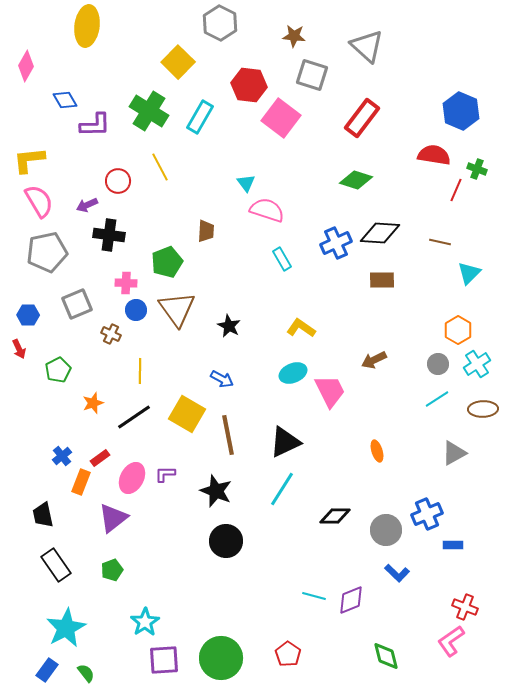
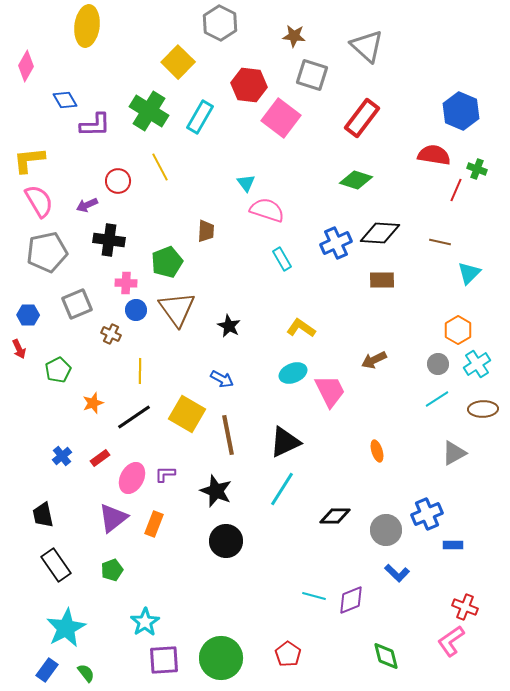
black cross at (109, 235): moved 5 px down
orange rectangle at (81, 482): moved 73 px right, 42 px down
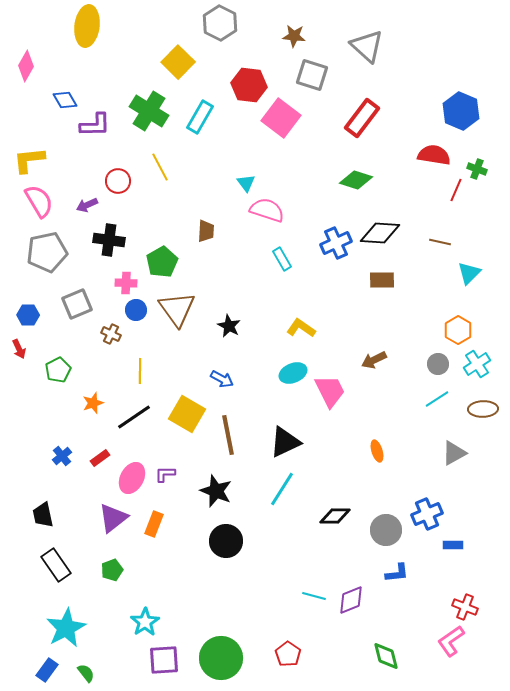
green pentagon at (167, 262): moved 5 px left; rotated 8 degrees counterclockwise
blue L-shape at (397, 573): rotated 50 degrees counterclockwise
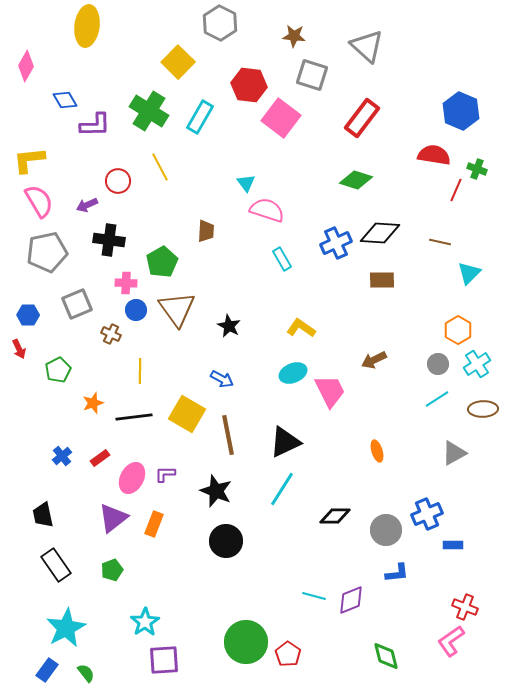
black line at (134, 417): rotated 27 degrees clockwise
green circle at (221, 658): moved 25 px right, 16 px up
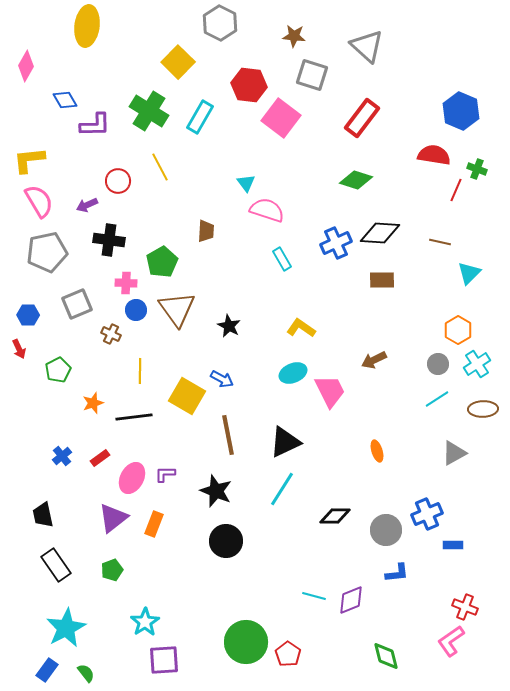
yellow square at (187, 414): moved 18 px up
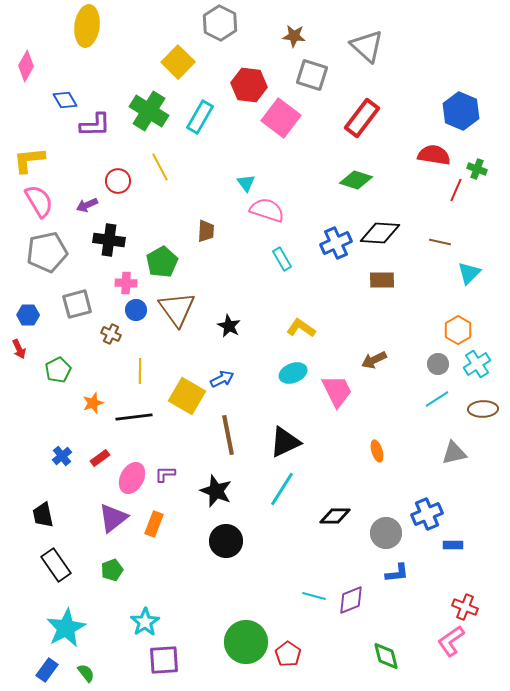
gray square at (77, 304): rotated 8 degrees clockwise
blue arrow at (222, 379): rotated 55 degrees counterclockwise
pink trapezoid at (330, 391): moved 7 px right
gray triangle at (454, 453): rotated 16 degrees clockwise
gray circle at (386, 530): moved 3 px down
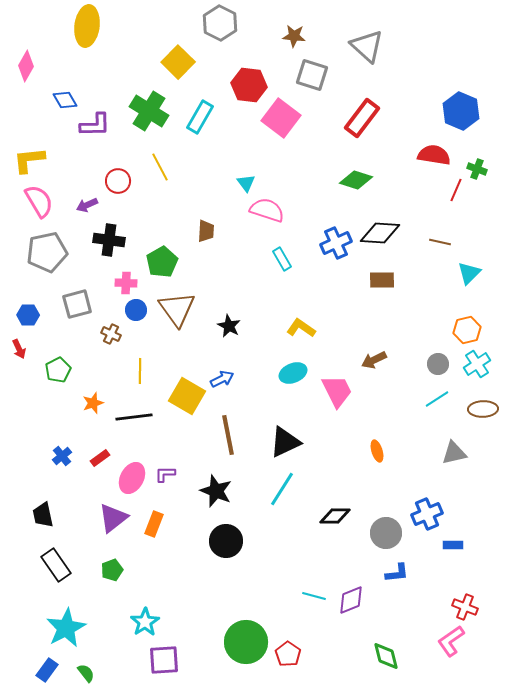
orange hexagon at (458, 330): moved 9 px right; rotated 16 degrees clockwise
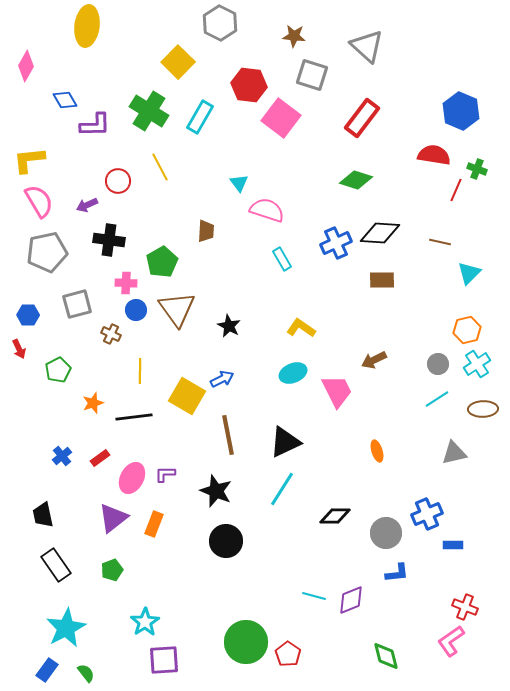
cyan triangle at (246, 183): moved 7 px left
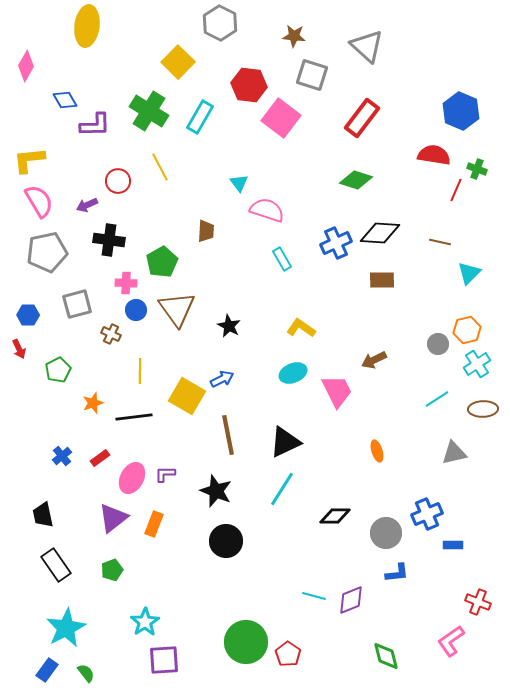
gray circle at (438, 364): moved 20 px up
red cross at (465, 607): moved 13 px right, 5 px up
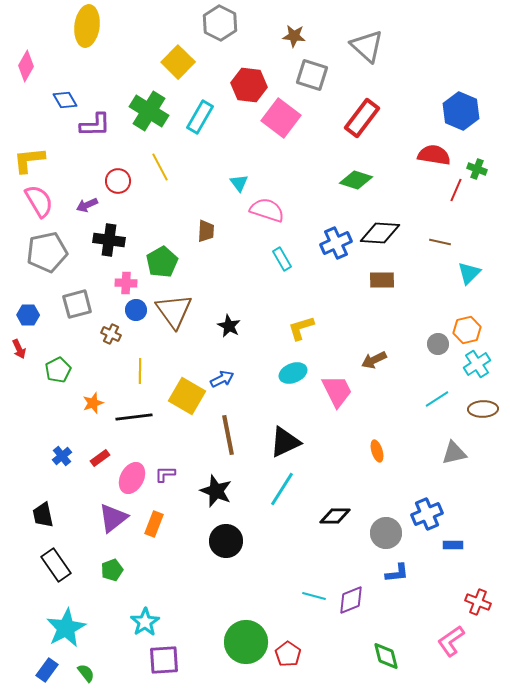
brown triangle at (177, 309): moved 3 px left, 2 px down
yellow L-shape at (301, 328): rotated 52 degrees counterclockwise
